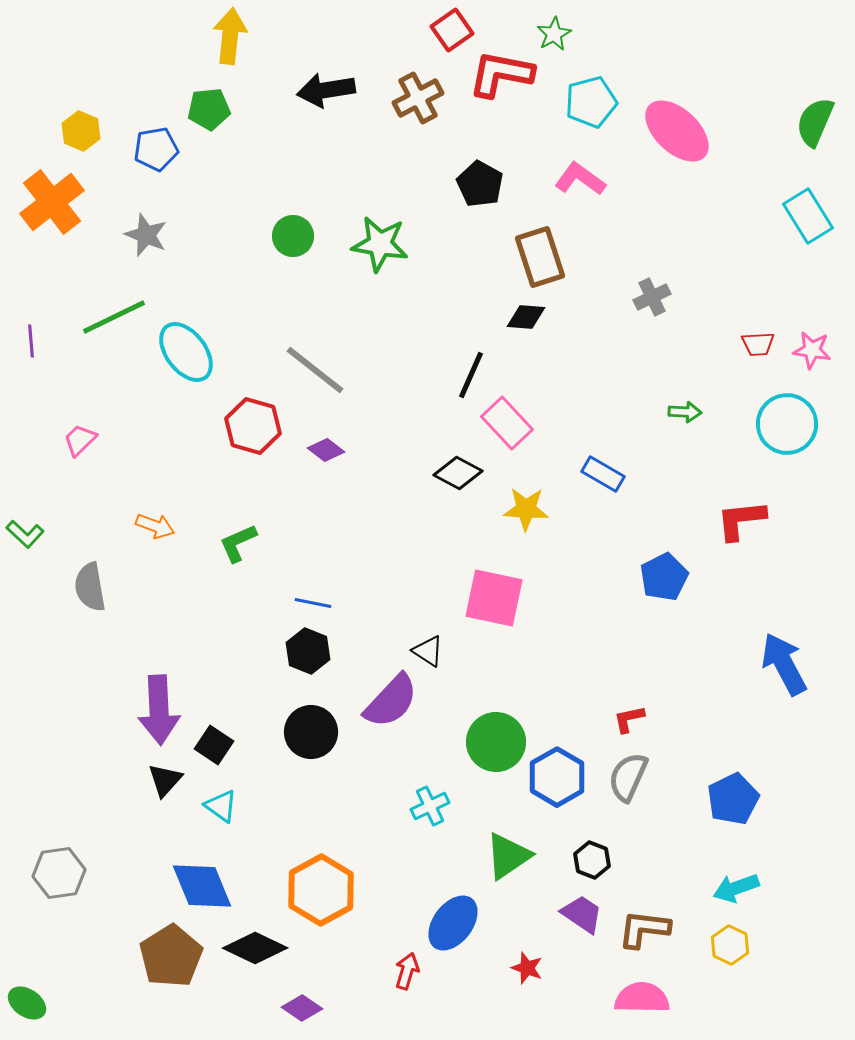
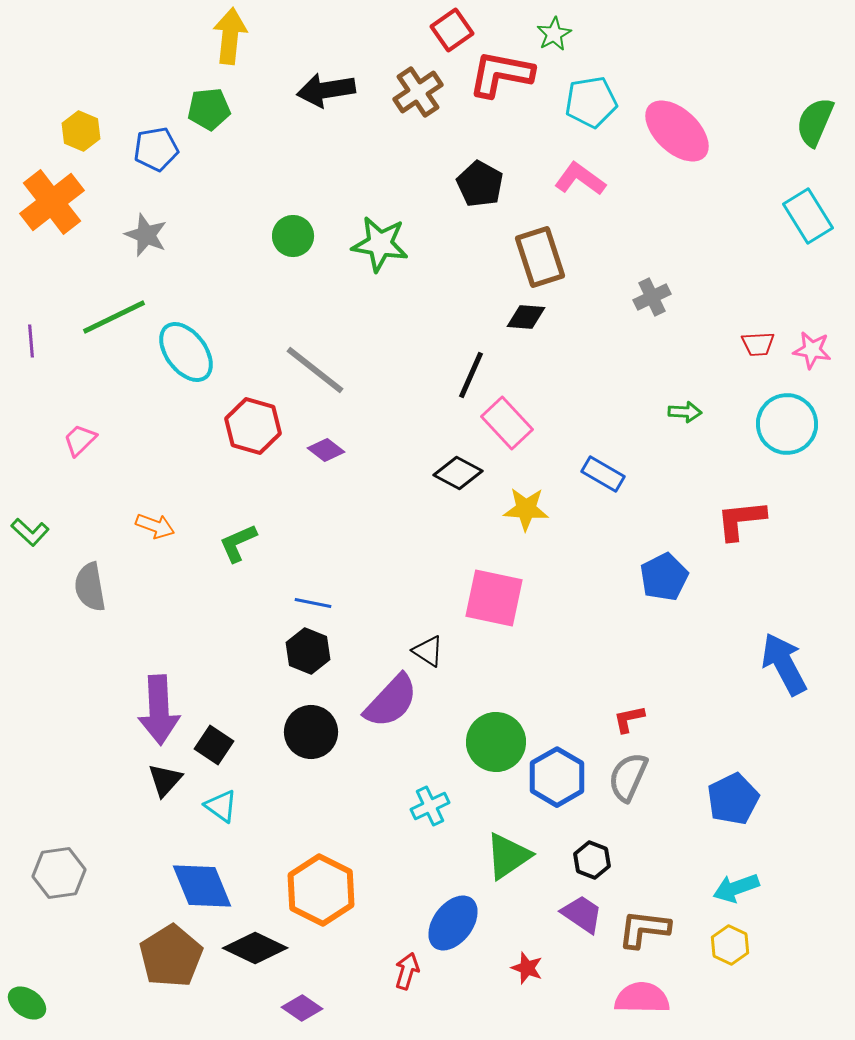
brown cross at (418, 98): moved 6 px up; rotated 6 degrees counterclockwise
cyan pentagon at (591, 102): rotated 6 degrees clockwise
green L-shape at (25, 534): moved 5 px right, 2 px up
orange hexagon at (321, 890): rotated 4 degrees counterclockwise
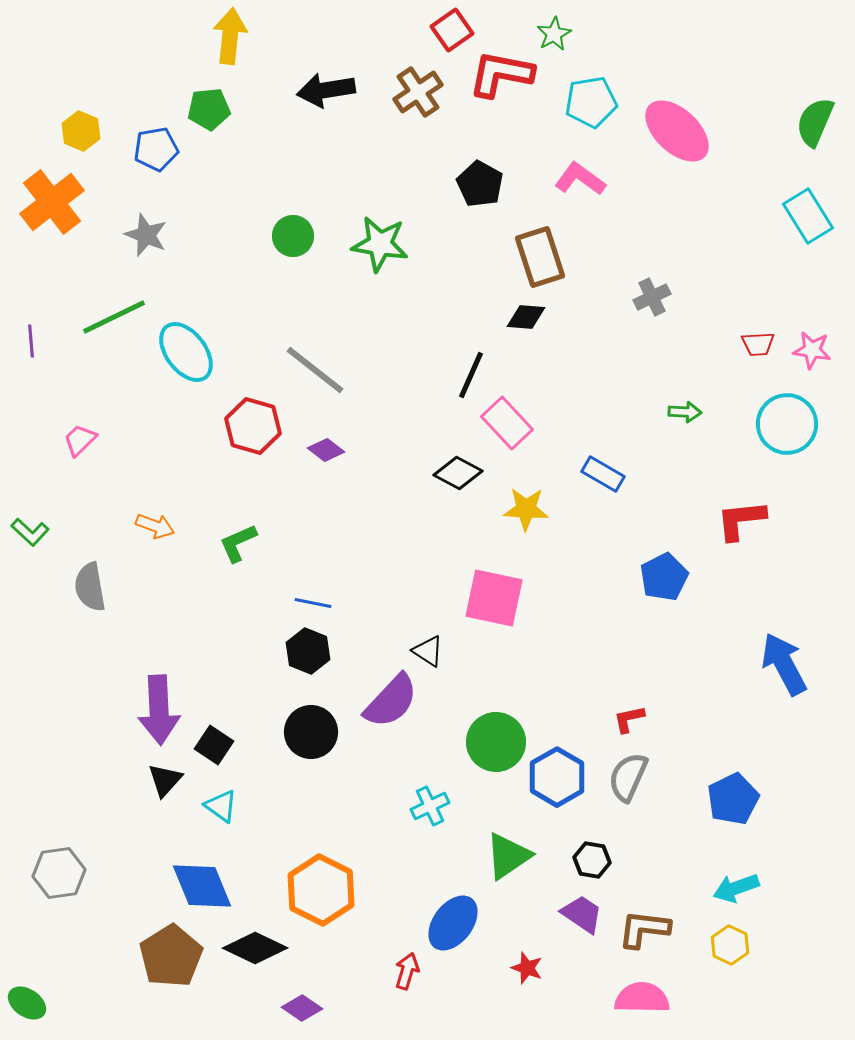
black hexagon at (592, 860): rotated 12 degrees counterclockwise
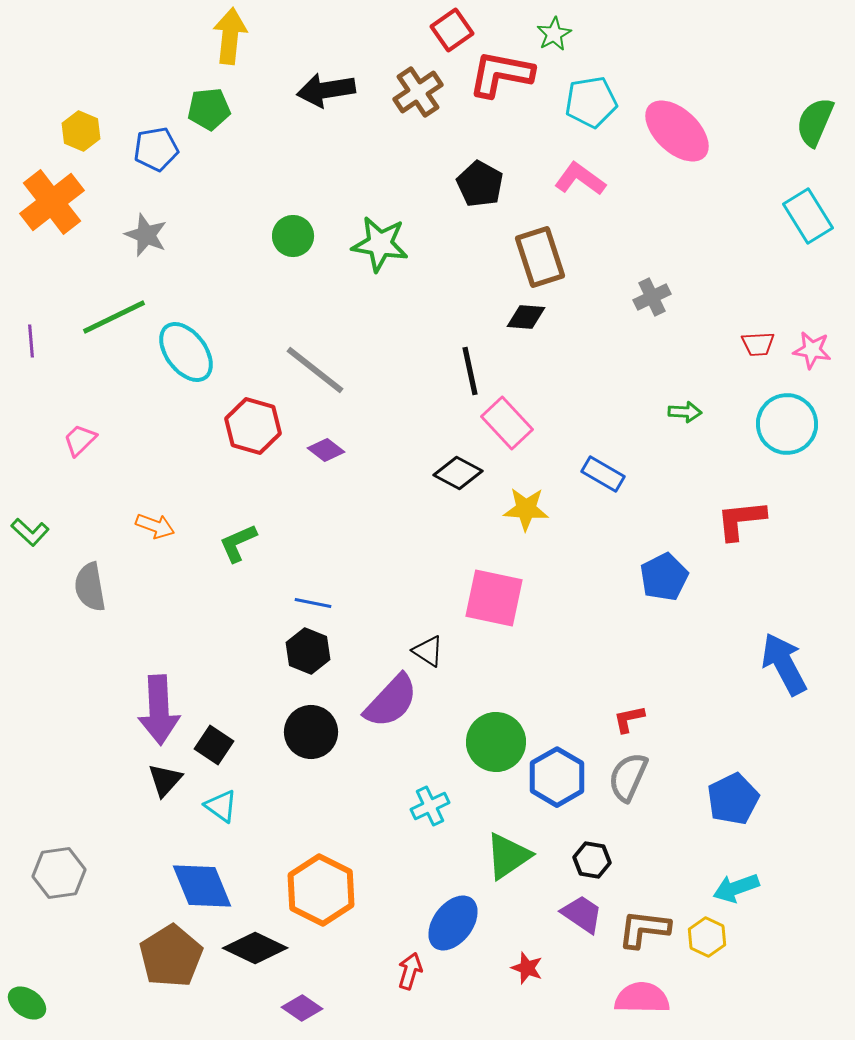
black line at (471, 375): moved 1 px left, 4 px up; rotated 36 degrees counterclockwise
yellow hexagon at (730, 945): moved 23 px left, 8 px up
red arrow at (407, 971): moved 3 px right
